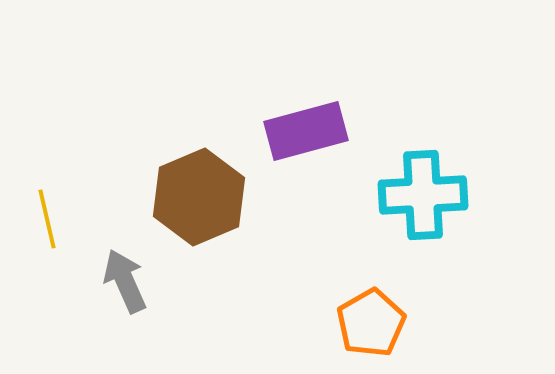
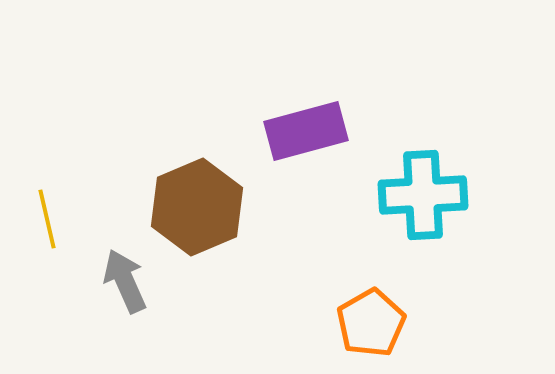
brown hexagon: moved 2 px left, 10 px down
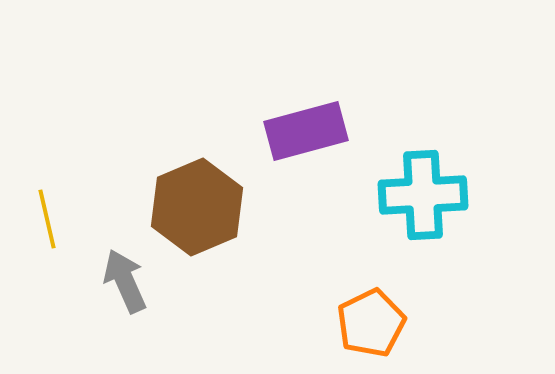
orange pentagon: rotated 4 degrees clockwise
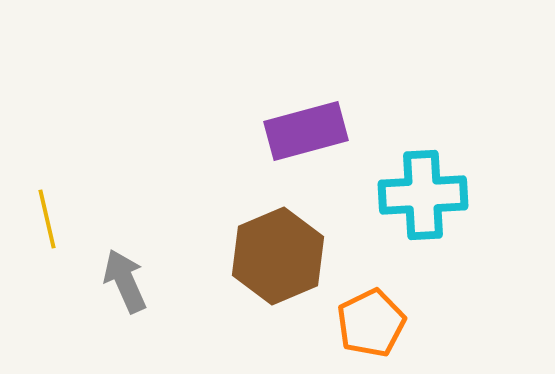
brown hexagon: moved 81 px right, 49 px down
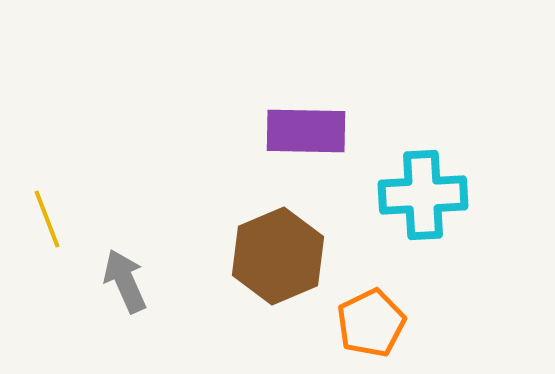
purple rectangle: rotated 16 degrees clockwise
yellow line: rotated 8 degrees counterclockwise
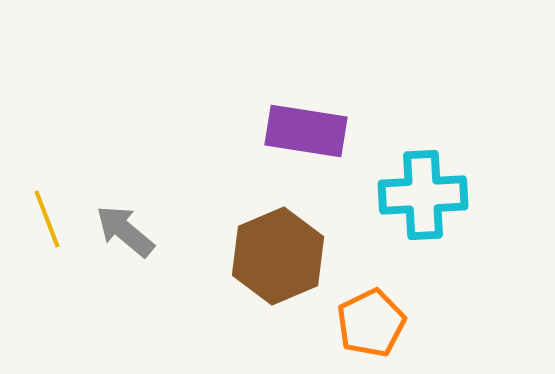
purple rectangle: rotated 8 degrees clockwise
gray arrow: moved 50 px up; rotated 26 degrees counterclockwise
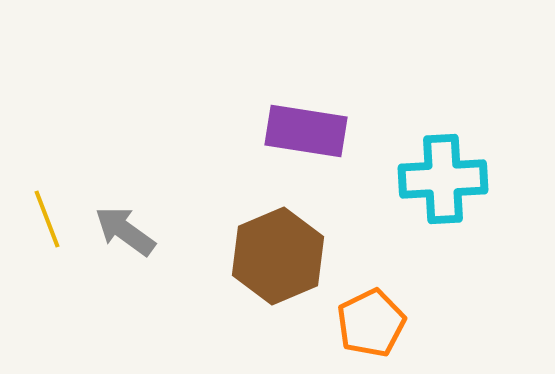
cyan cross: moved 20 px right, 16 px up
gray arrow: rotated 4 degrees counterclockwise
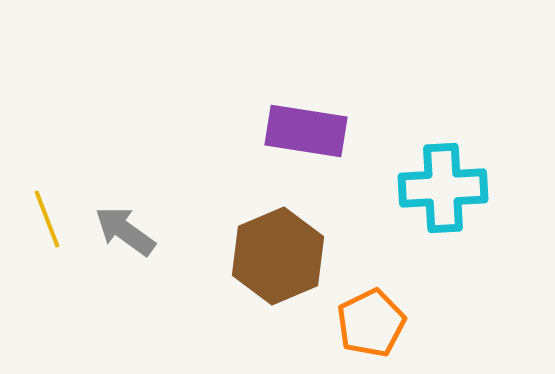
cyan cross: moved 9 px down
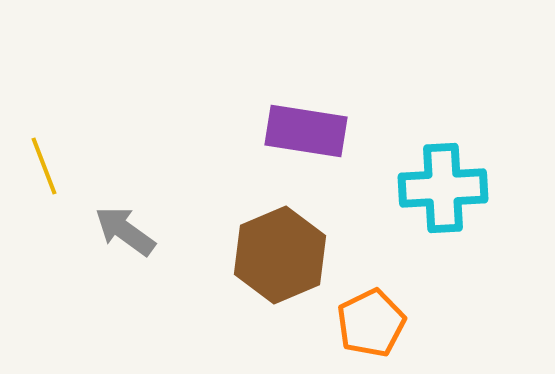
yellow line: moved 3 px left, 53 px up
brown hexagon: moved 2 px right, 1 px up
